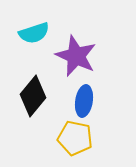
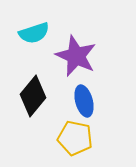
blue ellipse: rotated 24 degrees counterclockwise
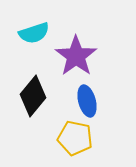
purple star: rotated 12 degrees clockwise
blue ellipse: moved 3 px right
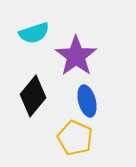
yellow pentagon: rotated 12 degrees clockwise
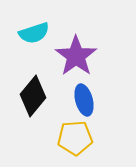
blue ellipse: moved 3 px left, 1 px up
yellow pentagon: rotated 28 degrees counterclockwise
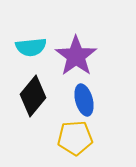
cyan semicircle: moved 3 px left, 14 px down; rotated 12 degrees clockwise
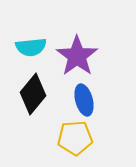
purple star: moved 1 px right
black diamond: moved 2 px up
